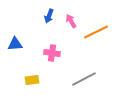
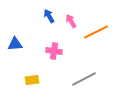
blue arrow: rotated 128 degrees clockwise
pink cross: moved 2 px right, 2 px up
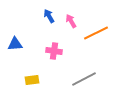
orange line: moved 1 px down
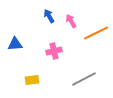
pink cross: rotated 21 degrees counterclockwise
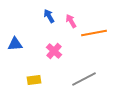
orange line: moved 2 px left; rotated 15 degrees clockwise
pink cross: rotated 35 degrees counterclockwise
yellow rectangle: moved 2 px right
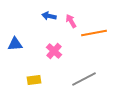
blue arrow: rotated 48 degrees counterclockwise
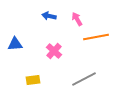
pink arrow: moved 6 px right, 2 px up
orange line: moved 2 px right, 4 px down
yellow rectangle: moved 1 px left
